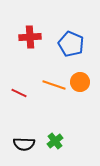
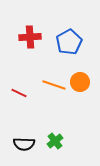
blue pentagon: moved 2 px left, 2 px up; rotated 20 degrees clockwise
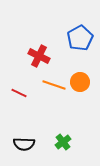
red cross: moved 9 px right, 19 px down; rotated 30 degrees clockwise
blue pentagon: moved 11 px right, 4 px up
green cross: moved 8 px right, 1 px down
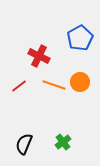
red line: moved 7 px up; rotated 63 degrees counterclockwise
black semicircle: rotated 110 degrees clockwise
